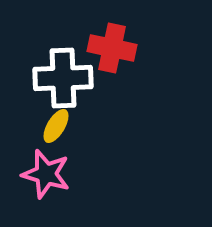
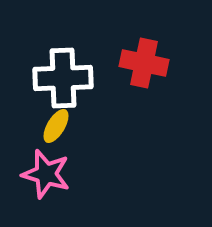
red cross: moved 32 px right, 15 px down
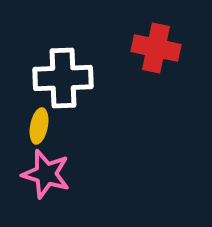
red cross: moved 12 px right, 15 px up
yellow ellipse: moved 17 px left; rotated 20 degrees counterclockwise
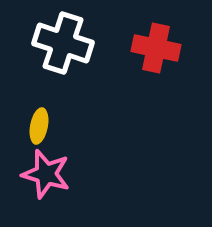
white cross: moved 35 px up; rotated 20 degrees clockwise
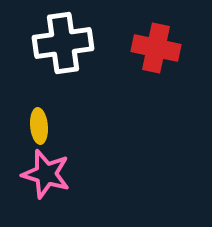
white cross: rotated 26 degrees counterclockwise
yellow ellipse: rotated 16 degrees counterclockwise
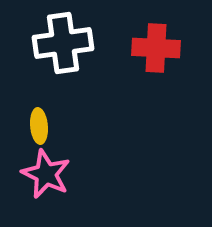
red cross: rotated 9 degrees counterclockwise
pink star: rotated 9 degrees clockwise
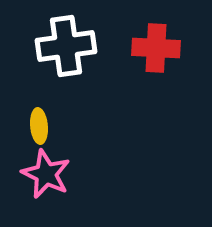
white cross: moved 3 px right, 3 px down
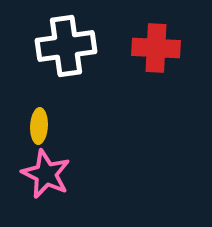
yellow ellipse: rotated 8 degrees clockwise
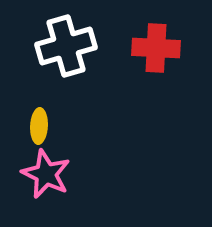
white cross: rotated 8 degrees counterclockwise
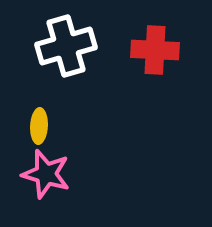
red cross: moved 1 px left, 2 px down
pink star: rotated 9 degrees counterclockwise
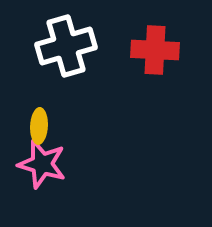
pink star: moved 4 px left, 10 px up
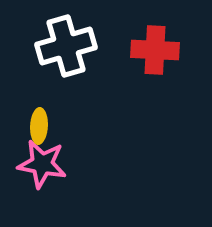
pink star: rotated 6 degrees counterclockwise
